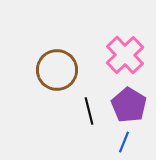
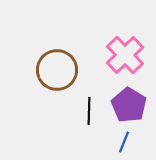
black line: rotated 16 degrees clockwise
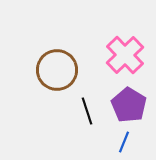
black line: moved 2 px left; rotated 20 degrees counterclockwise
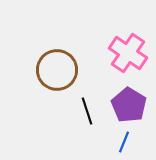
pink cross: moved 3 px right, 2 px up; rotated 12 degrees counterclockwise
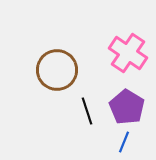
purple pentagon: moved 2 px left, 2 px down
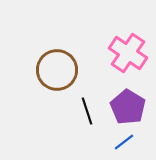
purple pentagon: moved 1 px right
blue line: rotated 30 degrees clockwise
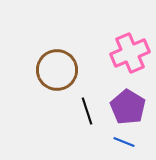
pink cross: moved 2 px right; rotated 33 degrees clockwise
blue line: rotated 60 degrees clockwise
